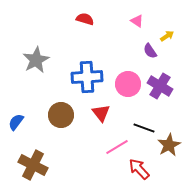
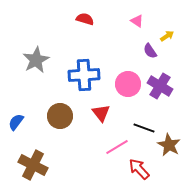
blue cross: moved 3 px left, 2 px up
brown circle: moved 1 px left, 1 px down
brown star: rotated 15 degrees counterclockwise
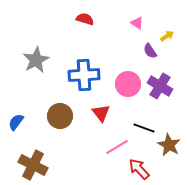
pink triangle: moved 2 px down
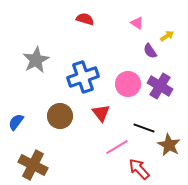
blue cross: moved 1 px left, 2 px down; rotated 16 degrees counterclockwise
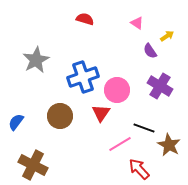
pink circle: moved 11 px left, 6 px down
red triangle: rotated 12 degrees clockwise
pink line: moved 3 px right, 3 px up
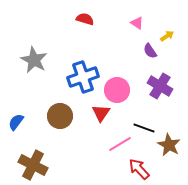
gray star: moved 2 px left; rotated 16 degrees counterclockwise
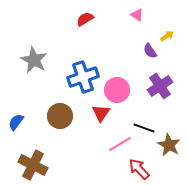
red semicircle: rotated 48 degrees counterclockwise
pink triangle: moved 8 px up
purple cross: rotated 25 degrees clockwise
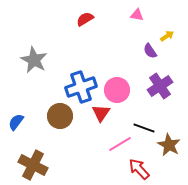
pink triangle: rotated 24 degrees counterclockwise
blue cross: moved 2 px left, 10 px down
